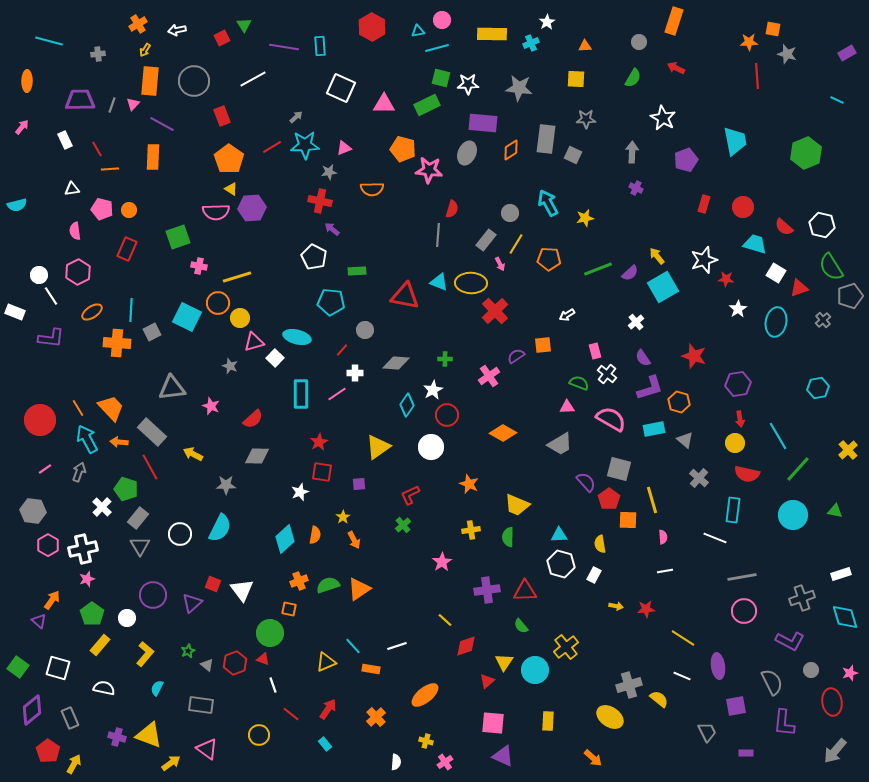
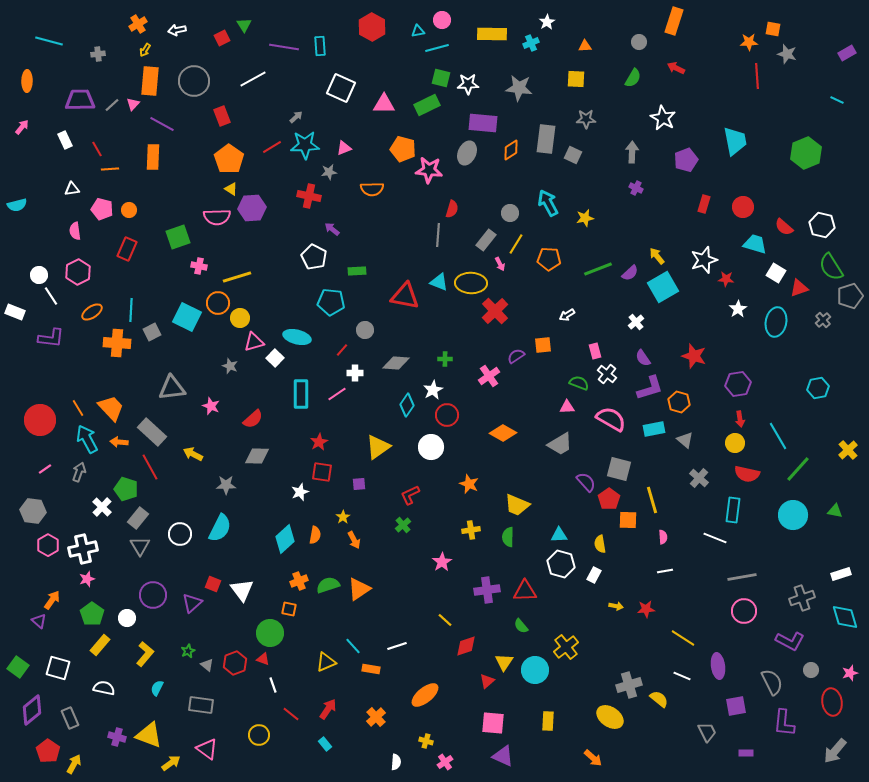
gray line at (112, 105): rotated 28 degrees clockwise
red cross at (320, 201): moved 11 px left, 5 px up
pink semicircle at (216, 212): moved 1 px right, 5 px down
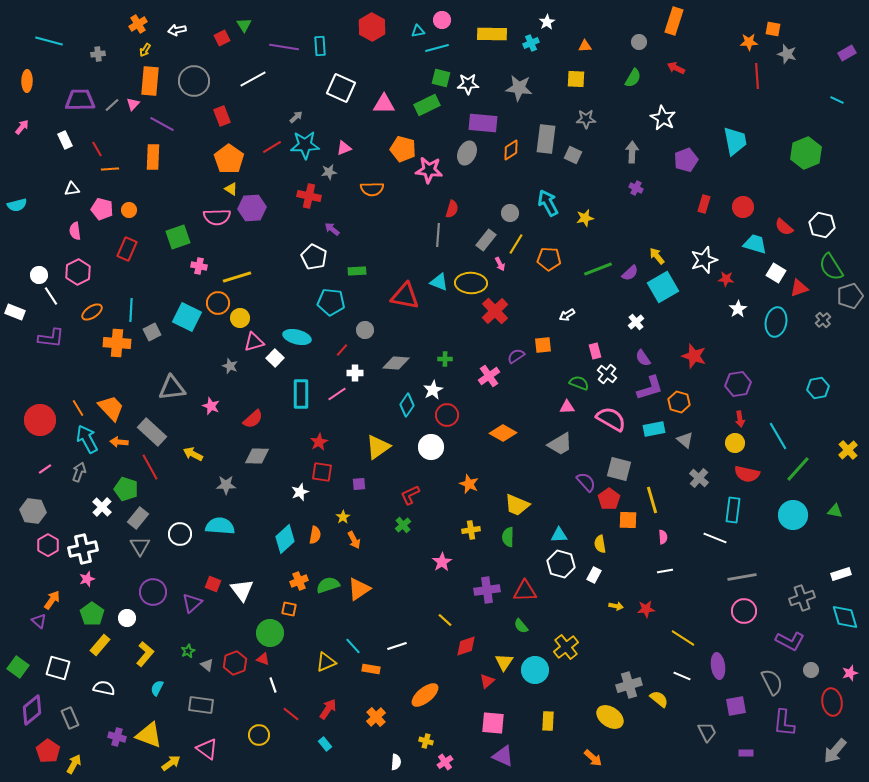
cyan semicircle at (220, 528): moved 2 px up; rotated 112 degrees counterclockwise
purple circle at (153, 595): moved 3 px up
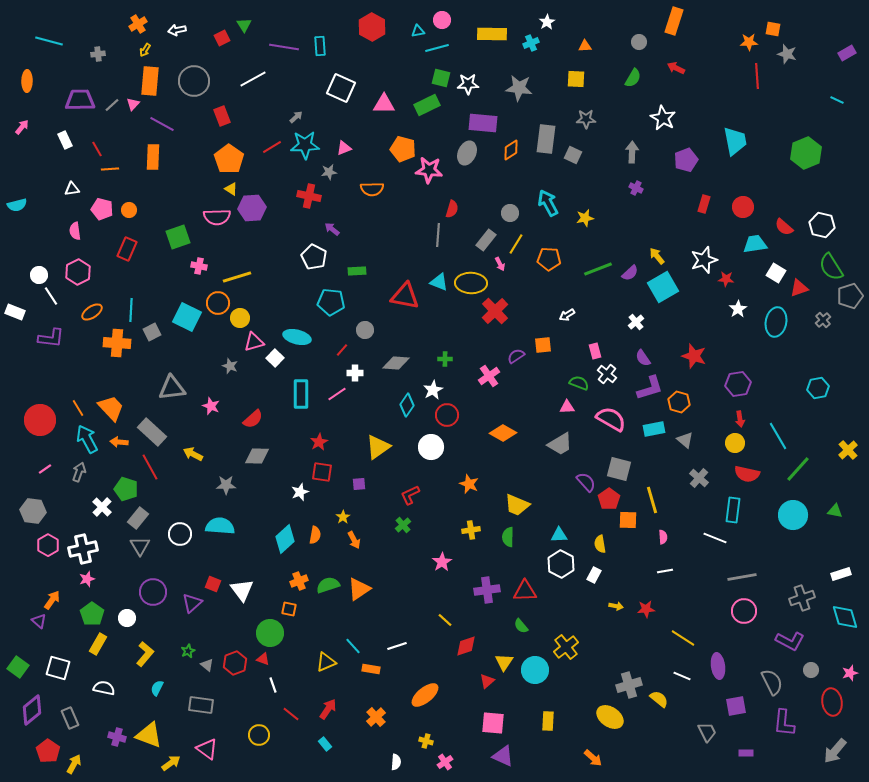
cyan trapezoid at (755, 244): rotated 25 degrees counterclockwise
white hexagon at (561, 564): rotated 12 degrees clockwise
yellow rectangle at (100, 645): moved 2 px left, 1 px up; rotated 10 degrees counterclockwise
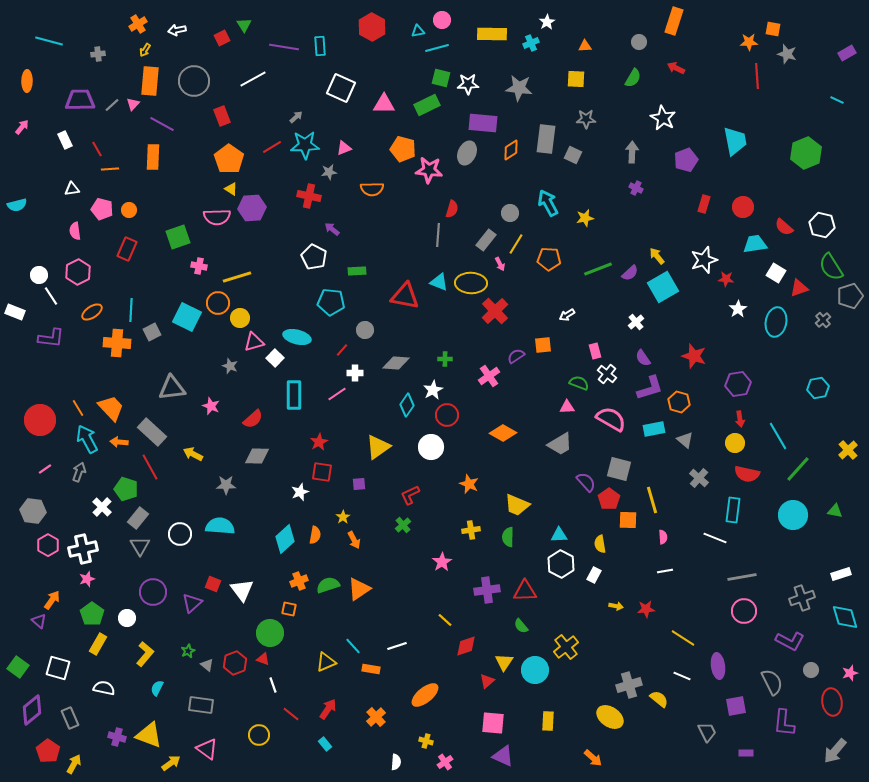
cyan rectangle at (301, 394): moved 7 px left, 1 px down
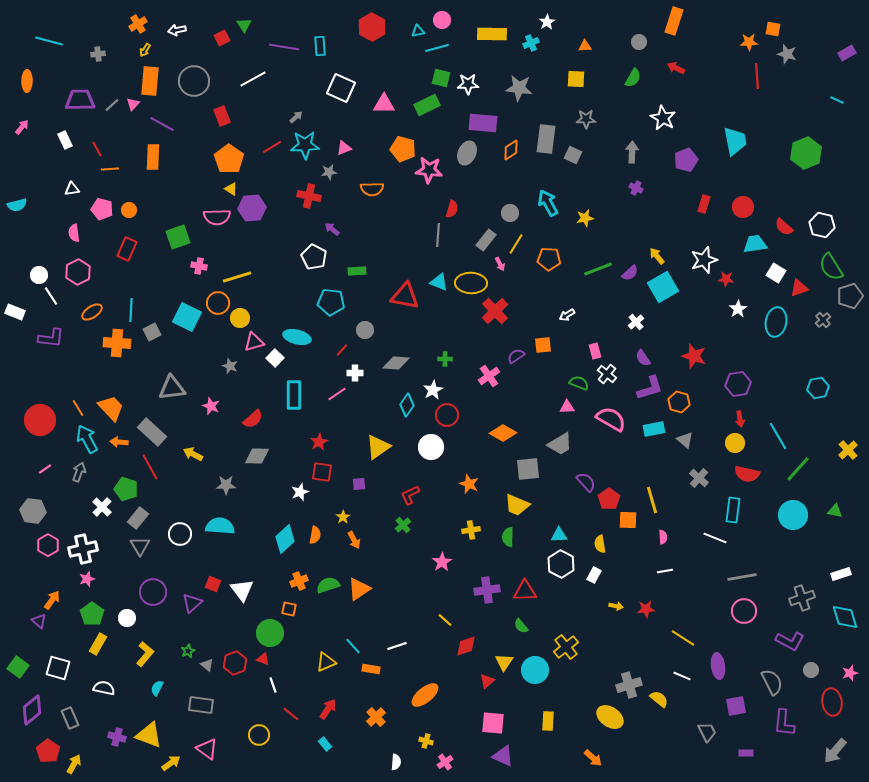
pink semicircle at (75, 231): moved 1 px left, 2 px down
gray square at (619, 469): moved 91 px left; rotated 20 degrees counterclockwise
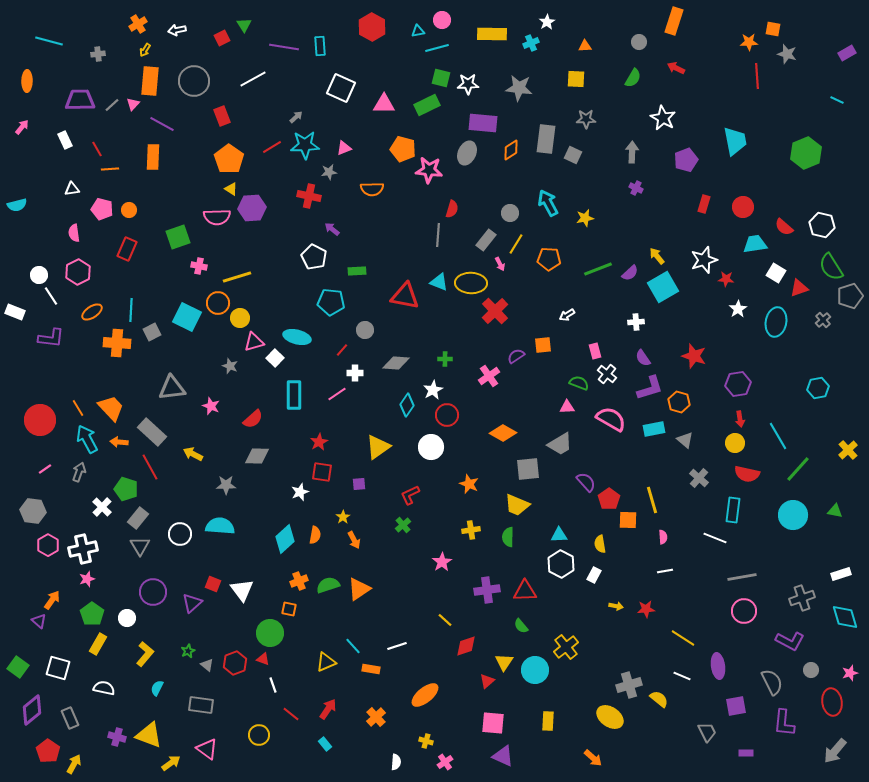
white cross at (636, 322): rotated 35 degrees clockwise
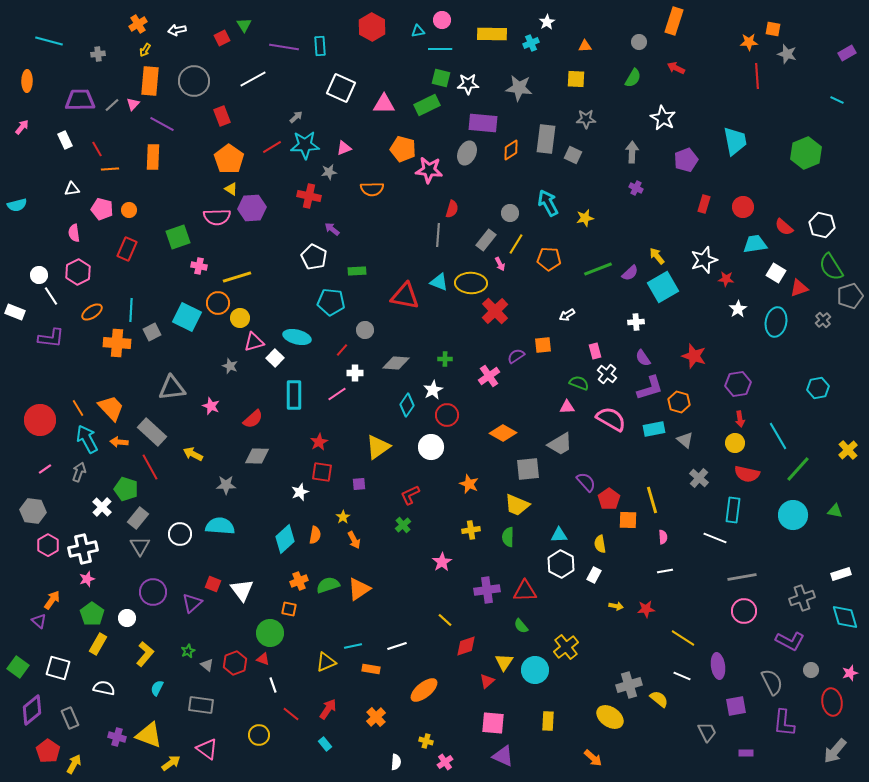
cyan line at (437, 48): moved 3 px right, 1 px down; rotated 15 degrees clockwise
cyan line at (353, 646): rotated 60 degrees counterclockwise
orange ellipse at (425, 695): moved 1 px left, 5 px up
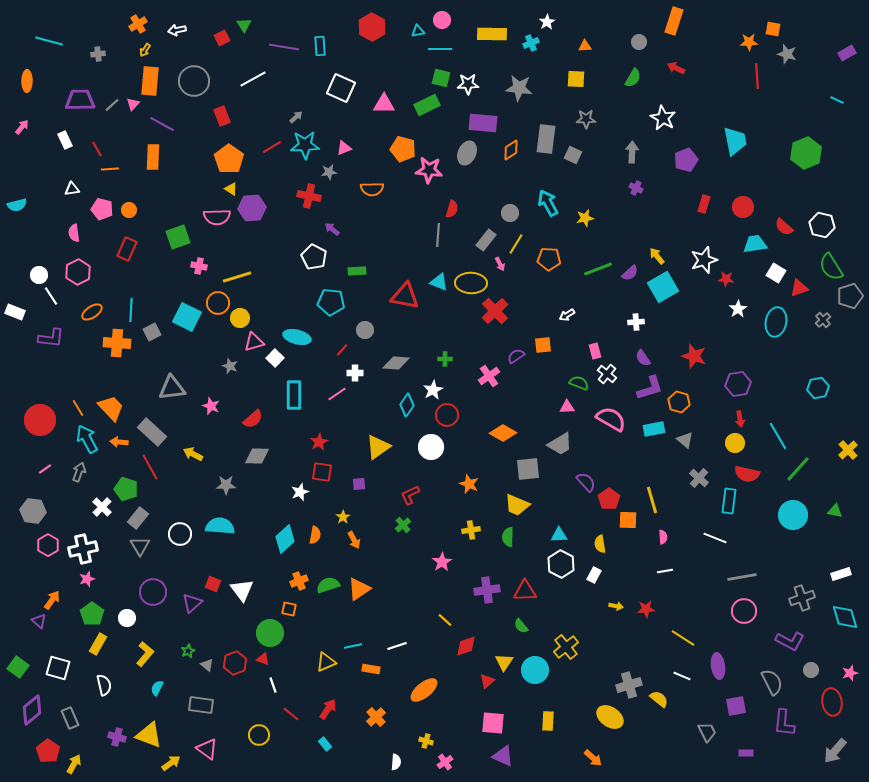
cyan rectangle at (733, 510): moved 4 px left, 9 px up
white semicircle at (104, 688): moved 3 px up; rotated 65 degrees clockwise
